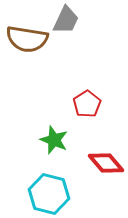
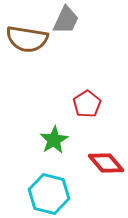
green star: rotated 20 degrees clockwise
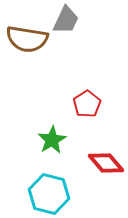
green star: moved 2 px left
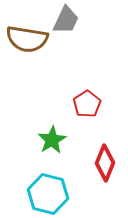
red diamond: moved 1 px left; rotated 63 degrees clockwise
cyan hexagon: moved 1 px left
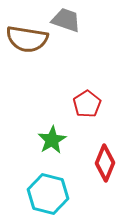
gray trapezoid: rotated 96 degrees counterclockwise
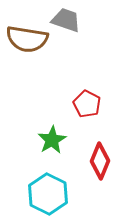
red pentagon: rotated 12 degrees counterclockwise
red diamond: moved 5 px left, 2 px up
cyan hexagon: rotated 12 degrees clockwise
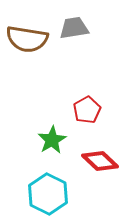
gray trapezoid: moved 8 px right, 8 px down; rotated 28 degrees counterclockwise
red pentagon: moved 6 px down; rotated 16 degrees clockwise
red diamond: rotated 69 degrees counterclockwise
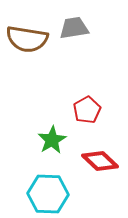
cyan hexagon: rotated 24 degrees counterclockwise
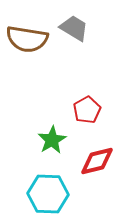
gray trapezoid: rotated 40 degrees clockwise
red diamond: moved 3 px left; rotated 57 degrees counterclockwise
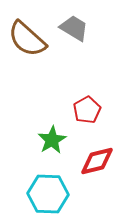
brown semicircle: rotated 33 degrees clockwise
